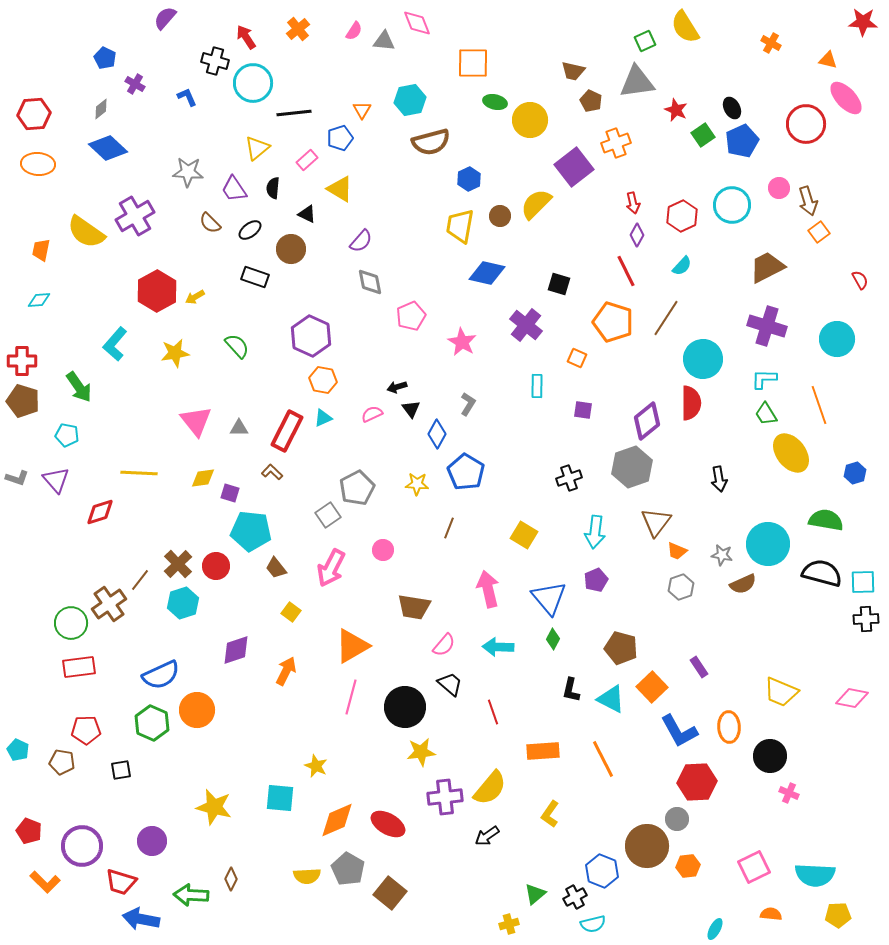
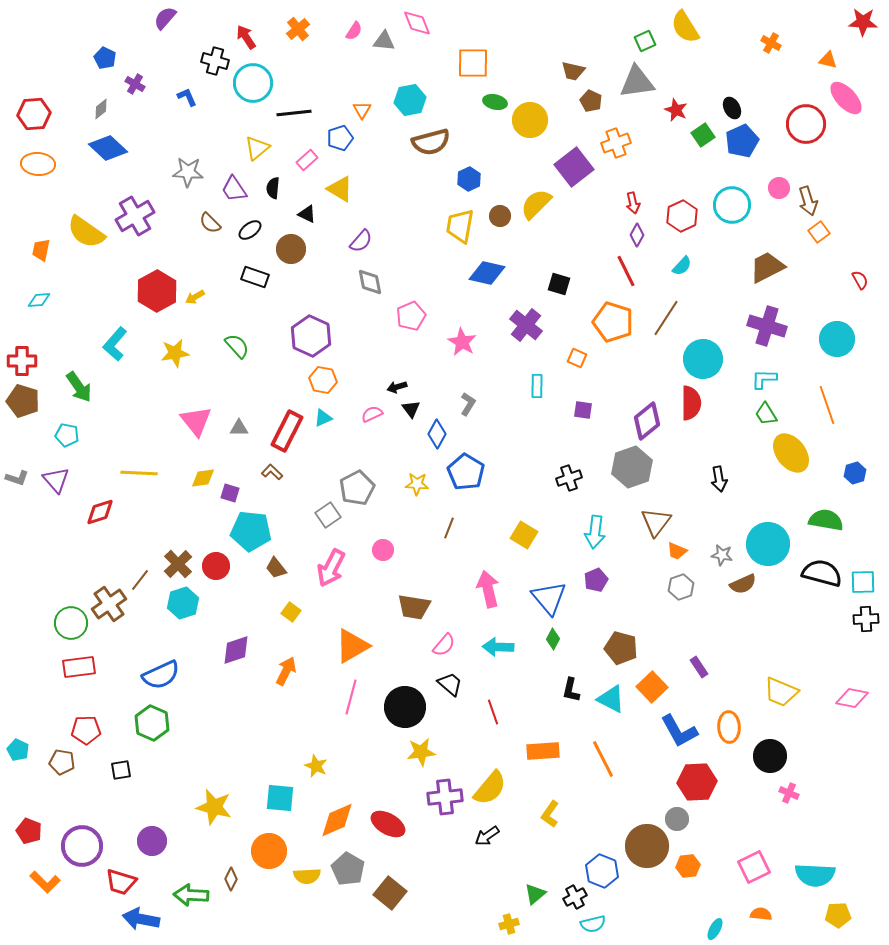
orange line at (819, 405): moved 8 px right
orange circle at (197, 710): moved 72 px right, 141 px down
orange semicircle at (771, 914): moved 10 px left
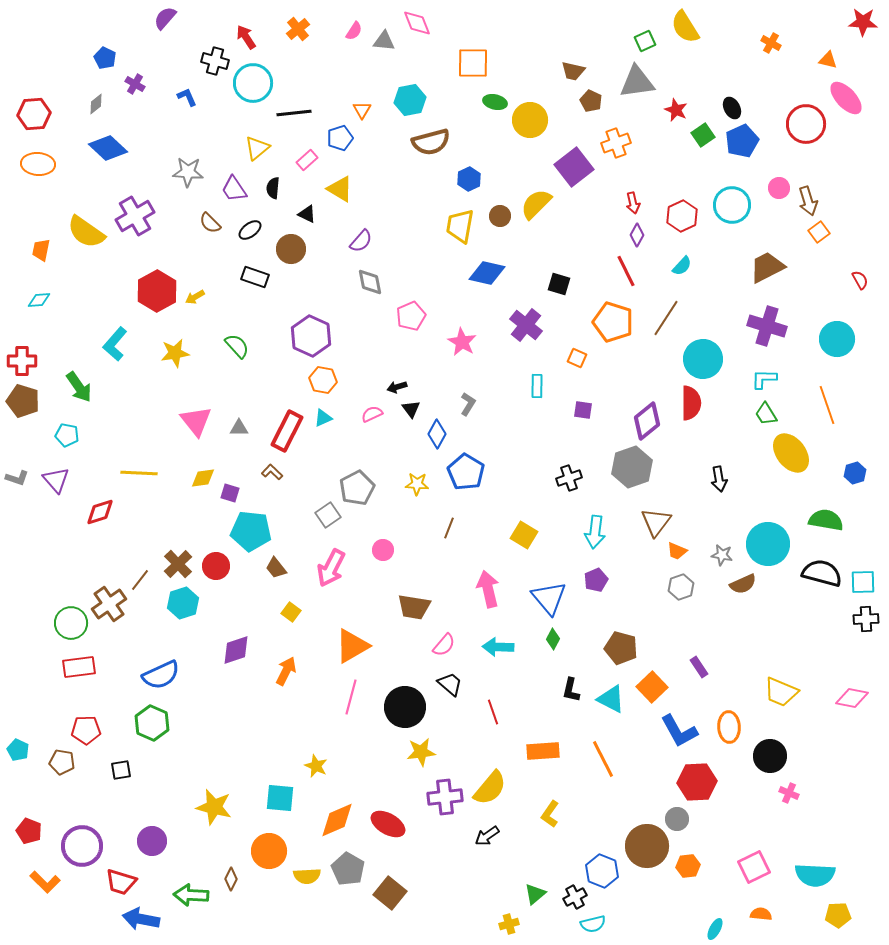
gray diamond at (101, 109): moved 5 px left, 5 px up
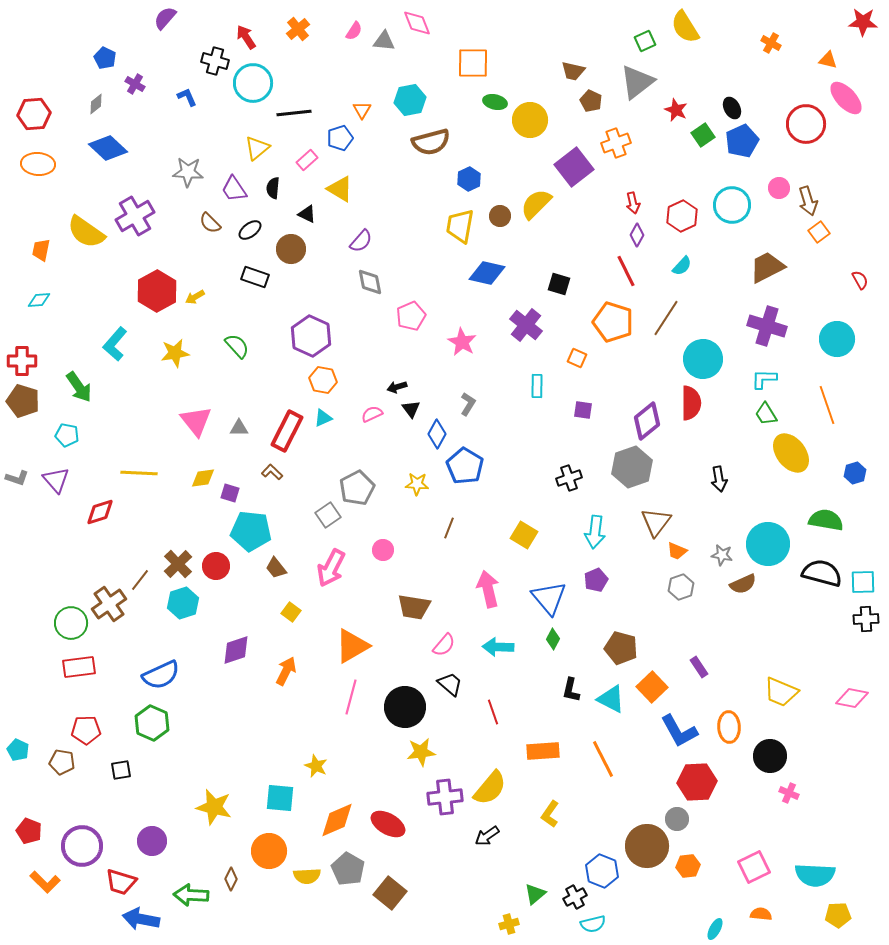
gray triangle at (637, 82): rotated 30 degrees counterclockwise
blue pentagon at (466, 472): moved 1 px left, 6 px up
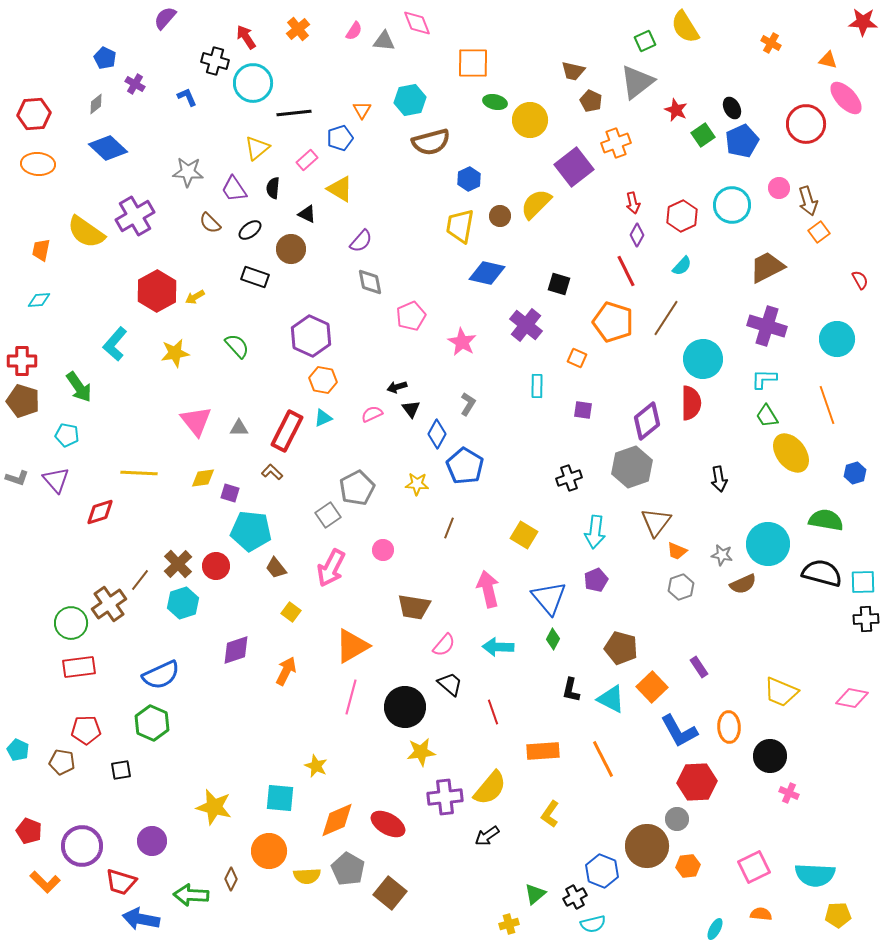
green trapezoid at (766, 414): moved 1 px right, 2 px down
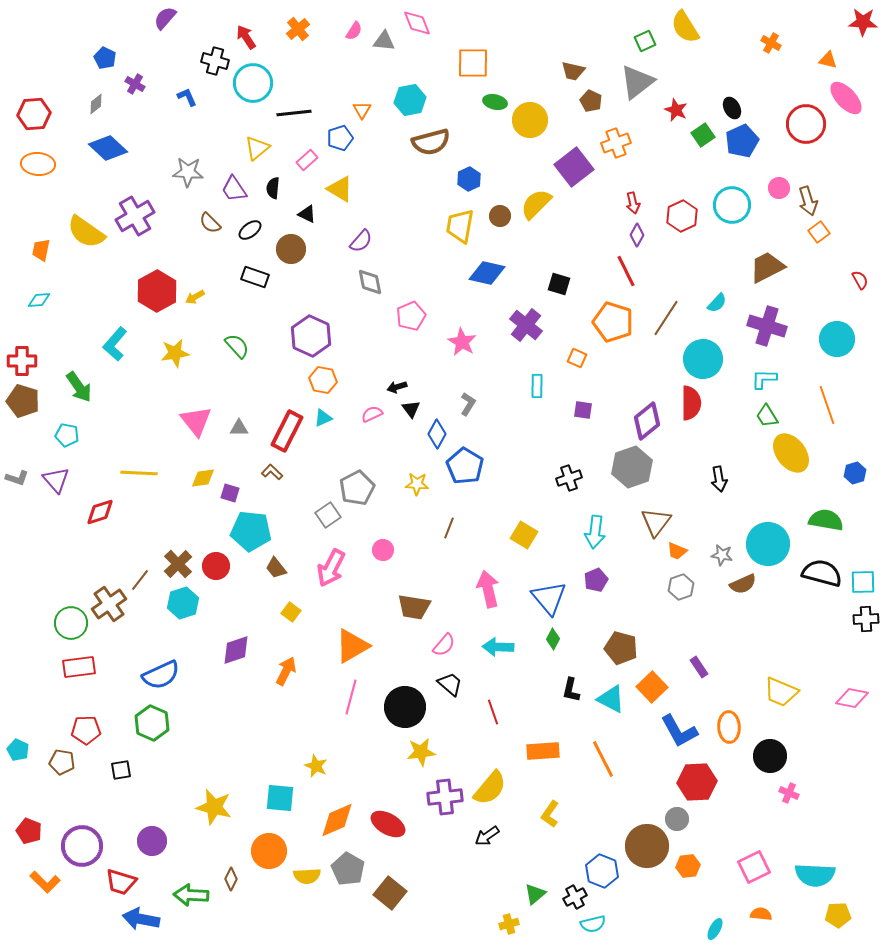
cyan semicircle at (682, 266): moved 35 px right, 37 px down
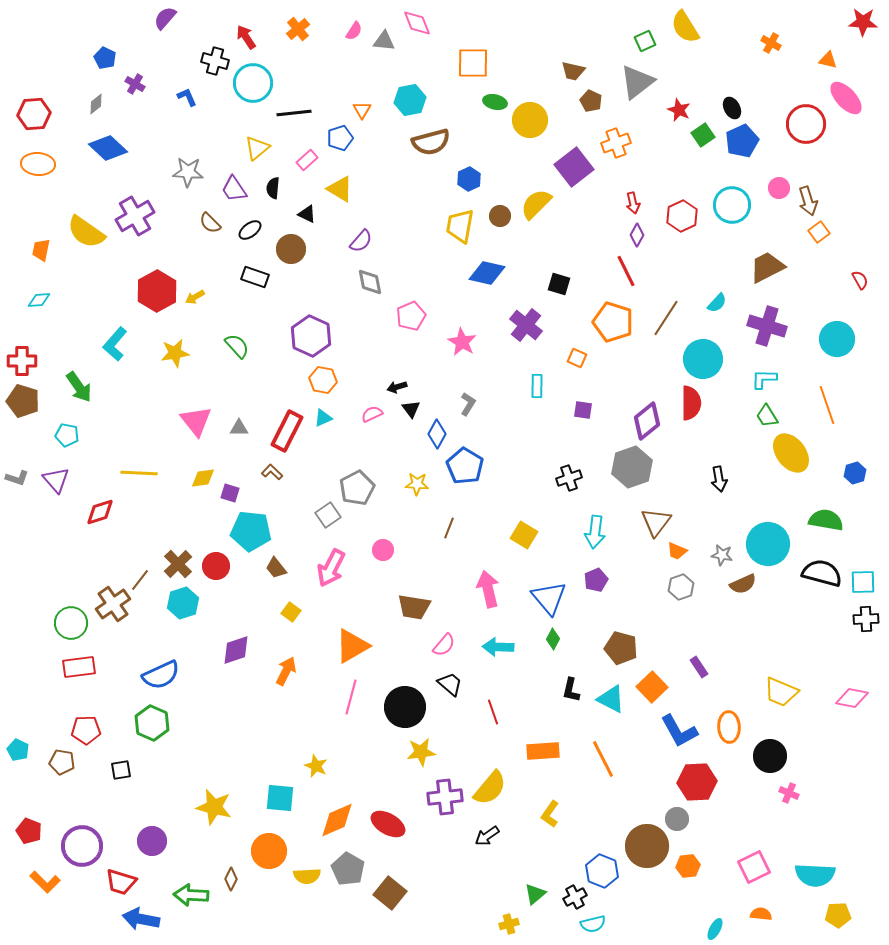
red star at (676, 110): moved 3 px right
brown cross at (109, 604): moved 4 px right
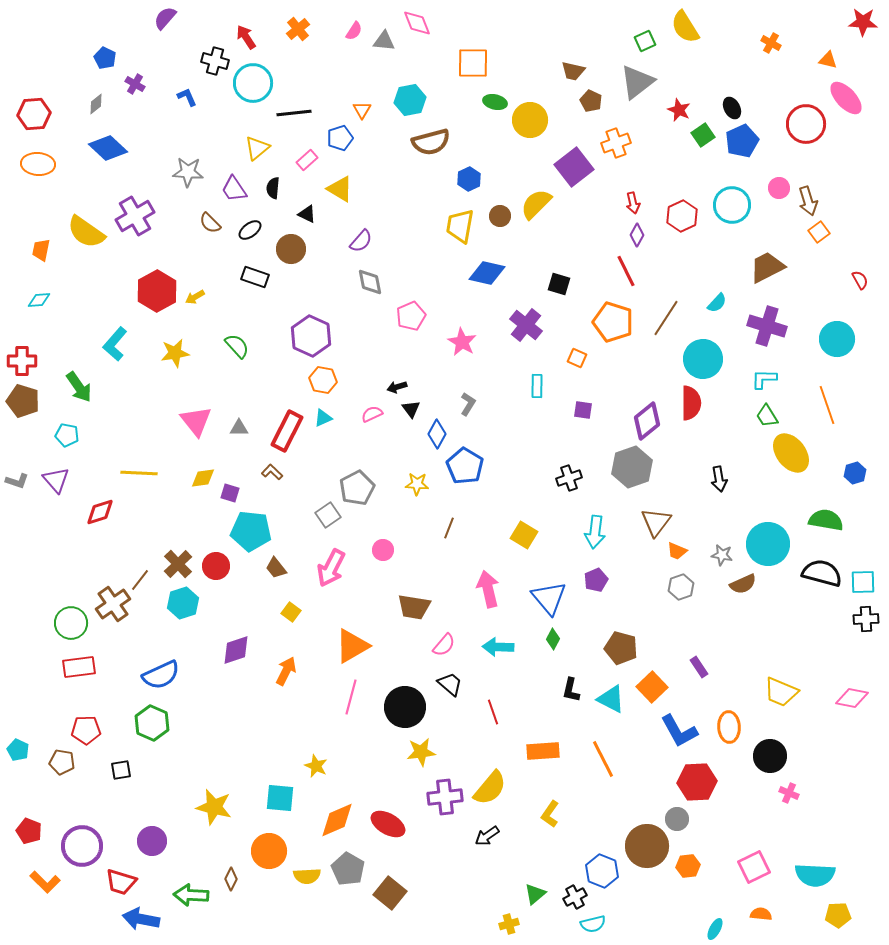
gray L-shape at (17, 478): moved 3 px down
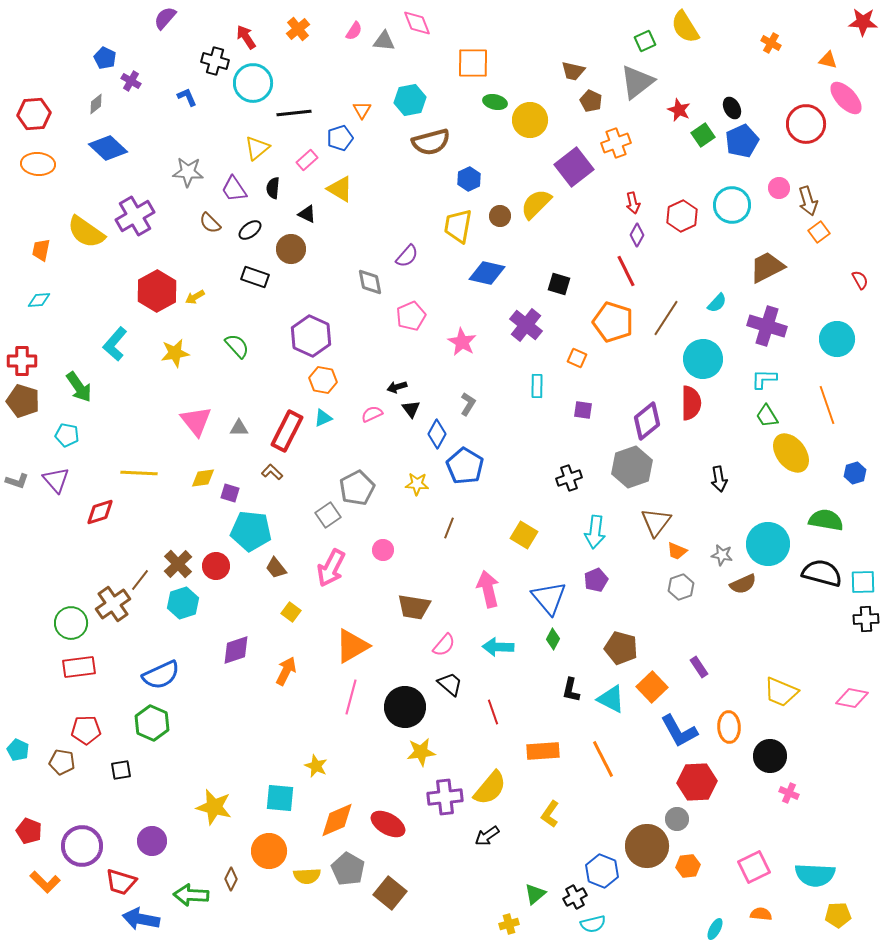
purple cross at (135, 84): moved 4 px left, 3 px up
yellow trapezoid at (460, 226): moved 2 px left
purple semicircle at (361, 241): moved 46 px right, 15 px down
